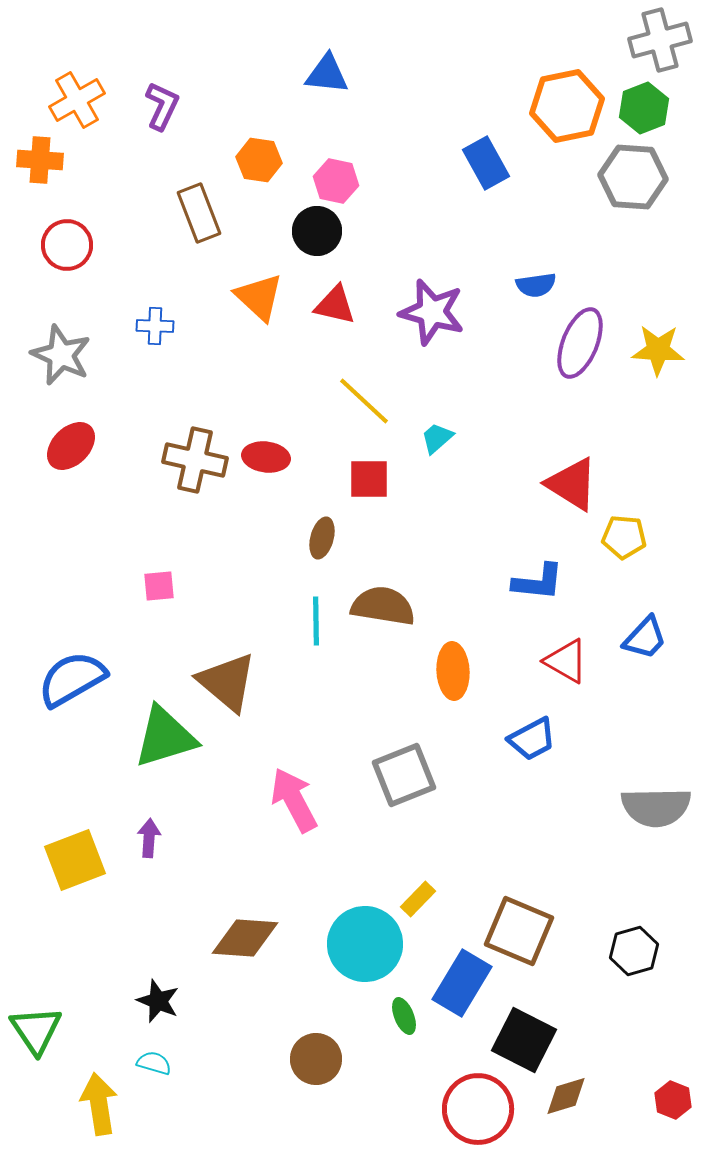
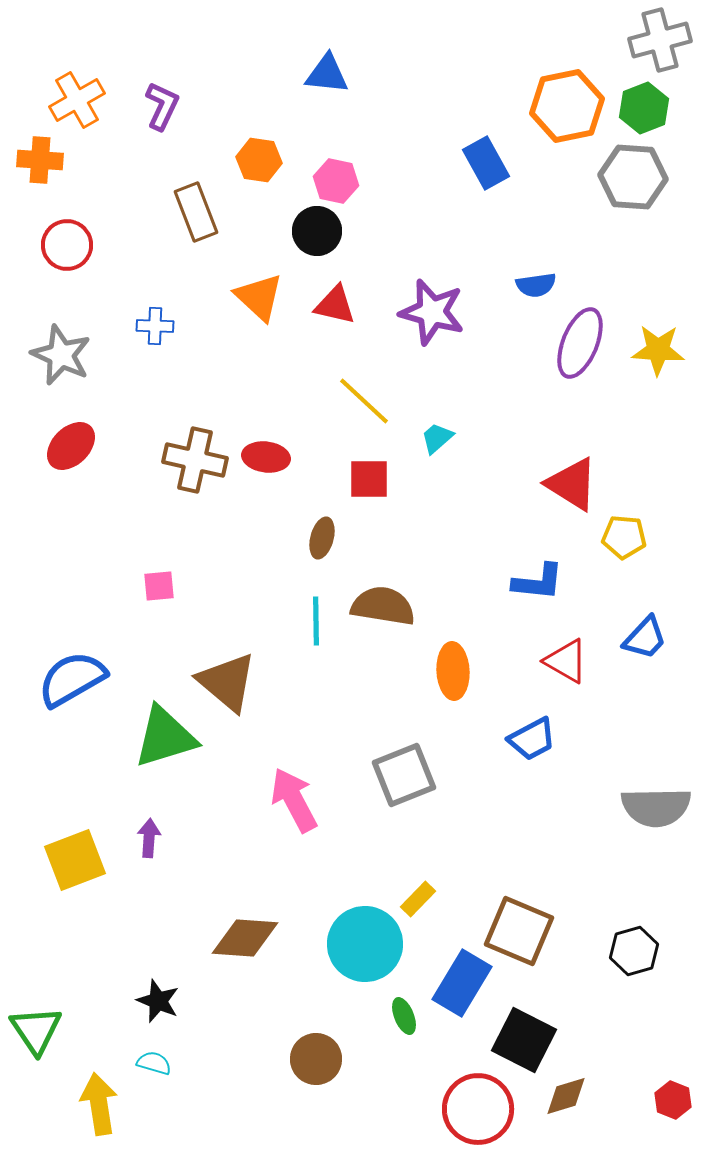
brown rectangle at (199, 213): moved 3 px left, 1 px up
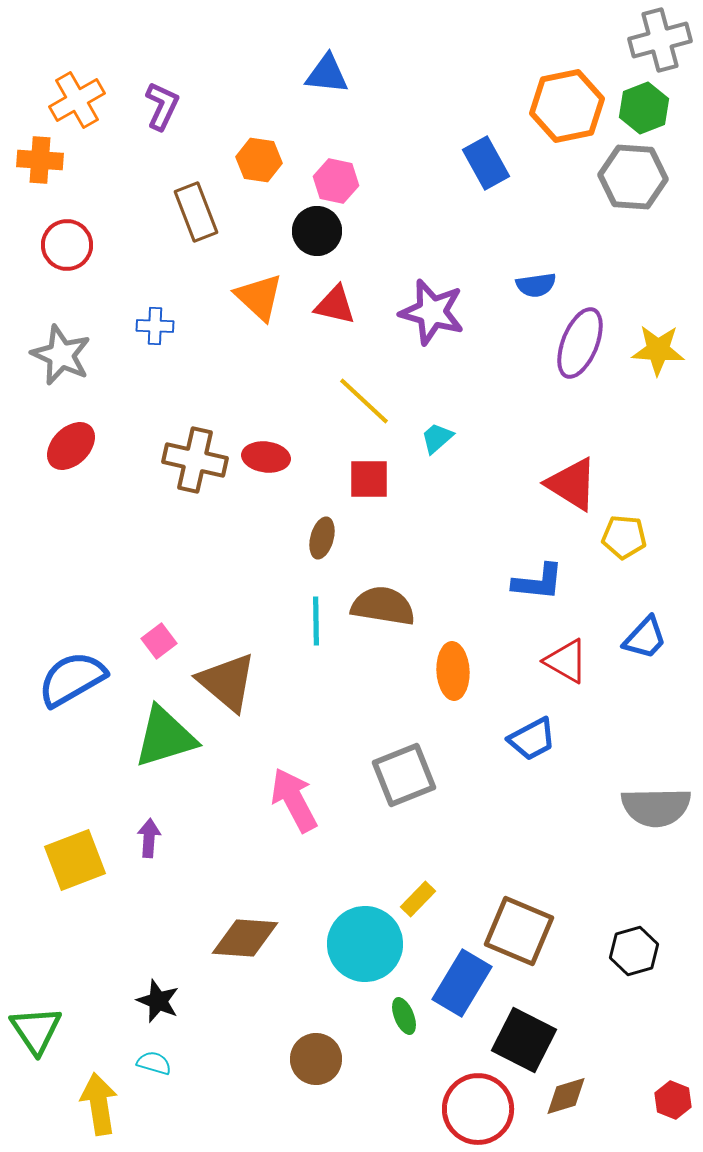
pink square at (159, 586): moved 55 px down; rotated 32 degrees counterclockwise
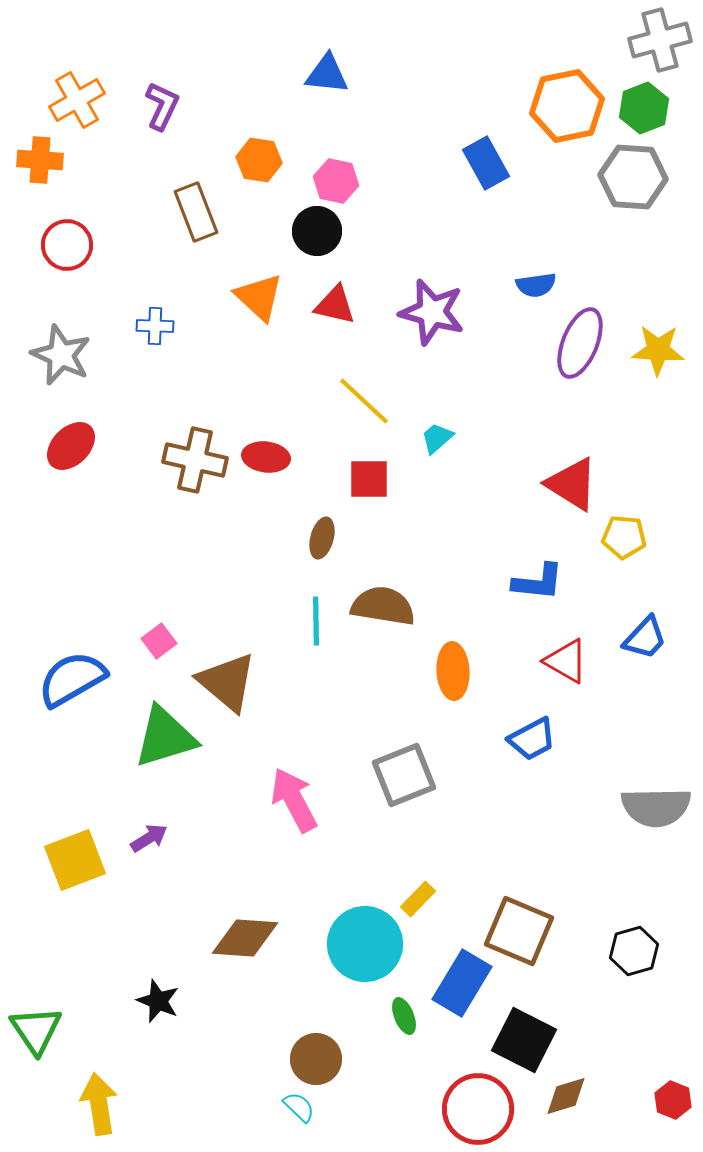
purple arrow at (149, 838): rotated 54 degrees clockwise
cyan semicircle at (154, 1063): moved 145 px right, 44 px down; rotated 28 degrees clockwise
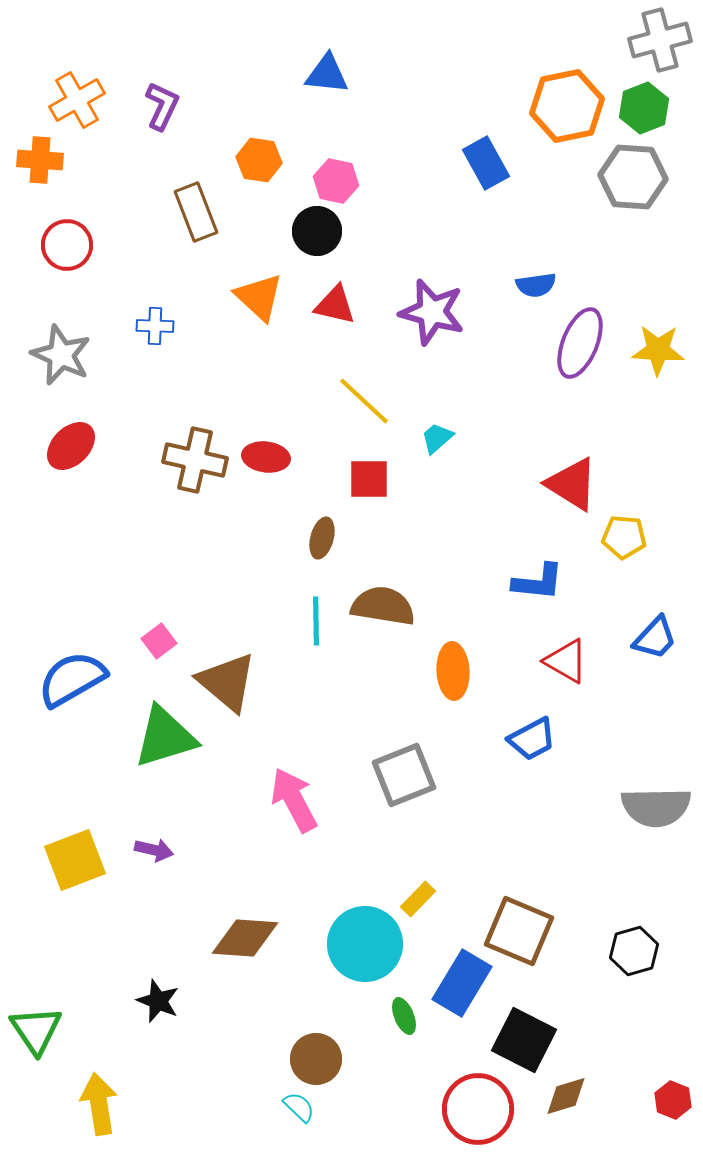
blue trapezoid at (645, 638): moved 10 px right
purple arrow at (149, 838): moved 5 px right, 12 px down; rotated 45 degrees clockwise
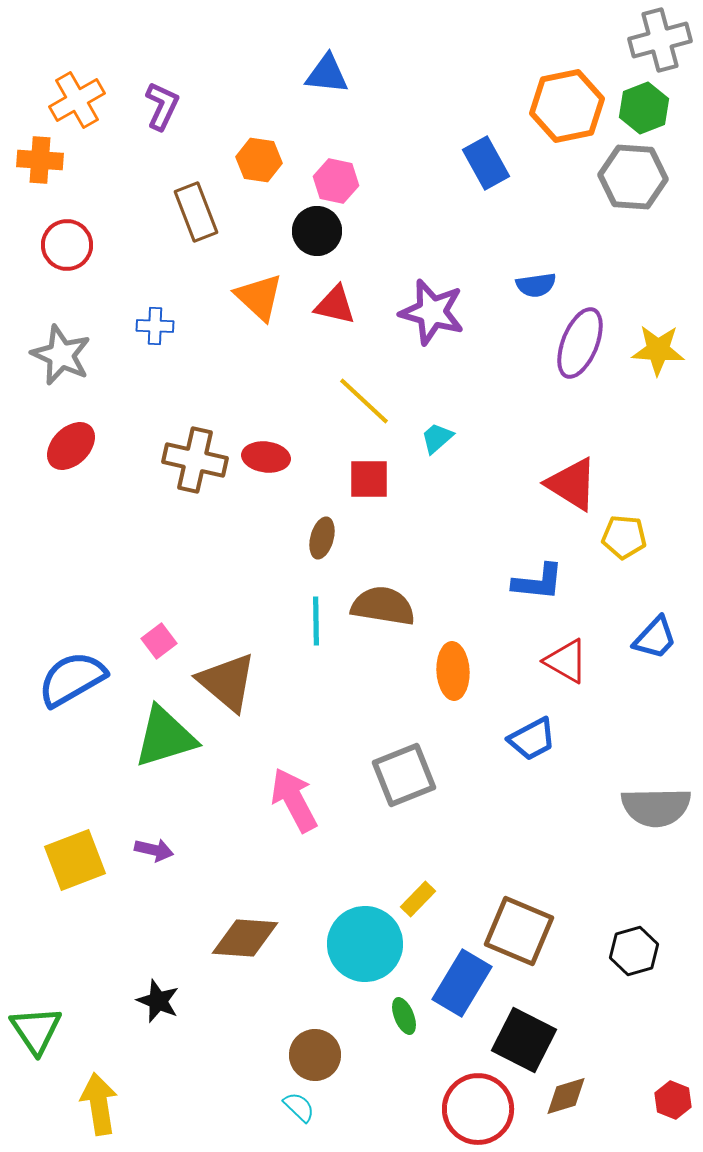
brown circle at (316, 1059): moved 1 px left, 4 px up
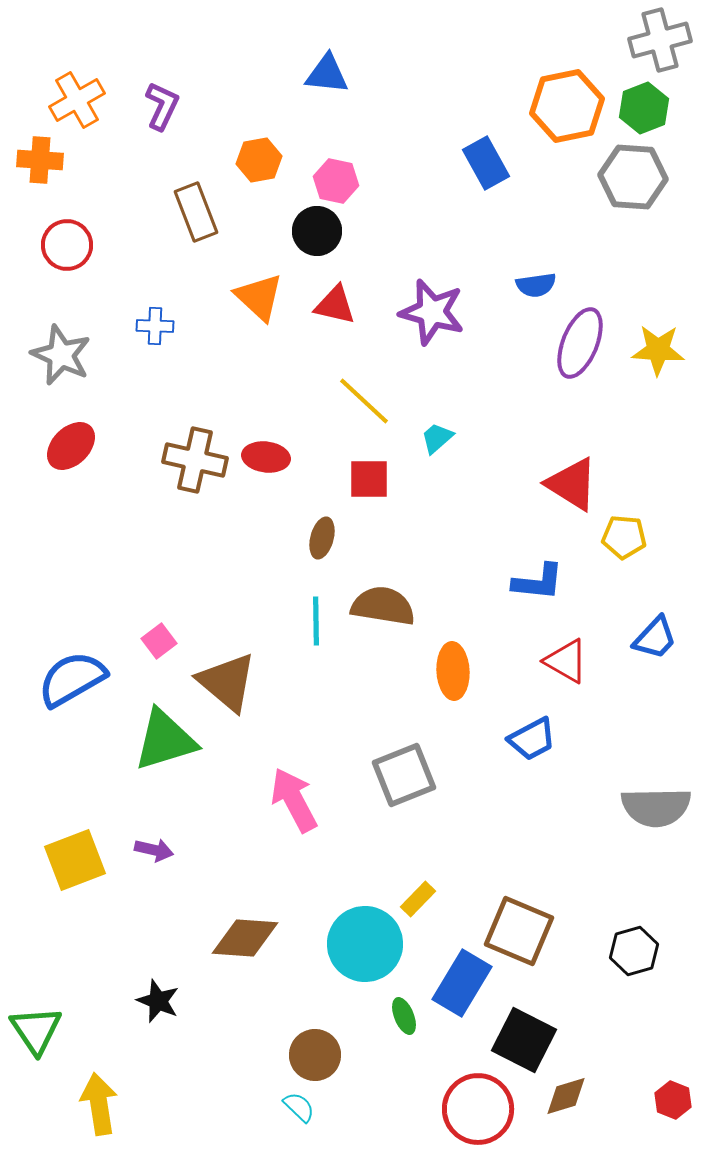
orange hexagon at (259, 160): rotated 18 degrees counterclockwise
green triangle at (165, 737): moved 3 px down
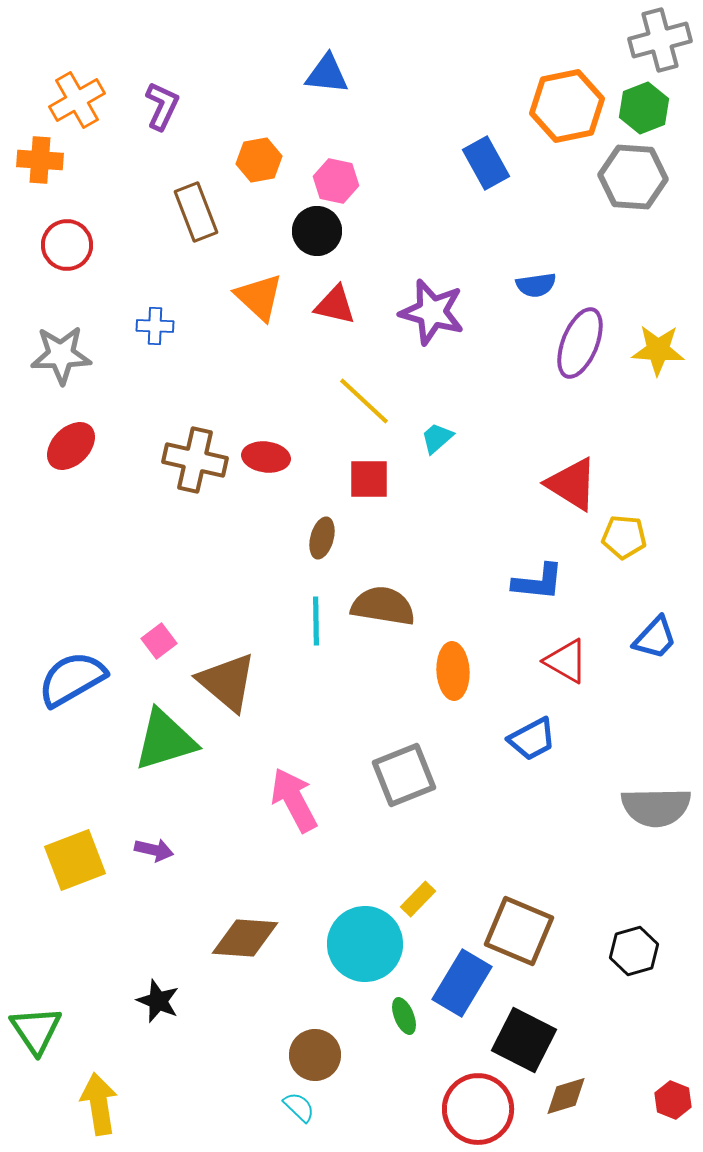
gray star at (61, 355): rotated 26 degrees counterclockwise
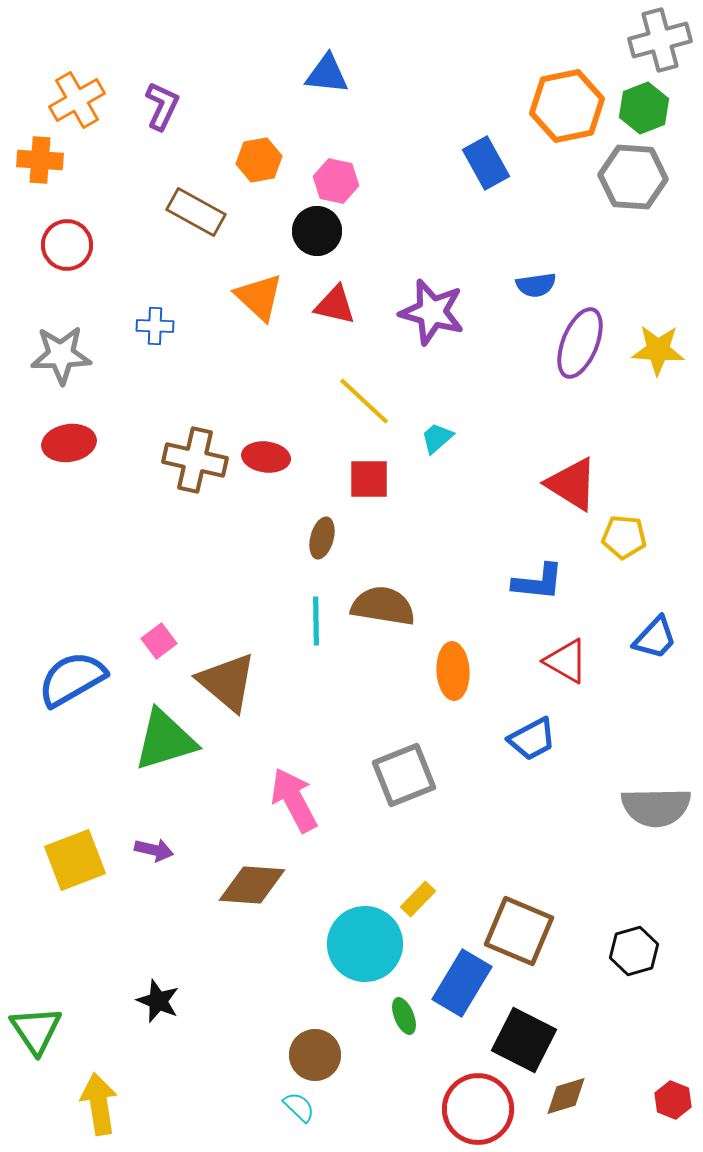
brown rectangle at (196, 212): rotated 40 degrees counterclockwise
red ellipse at (71, 446): moved 2 px left, 3 px up; rotated 36 degrees clockwise
brown diamond at (245, 938): moved 7 px right, 53 px up
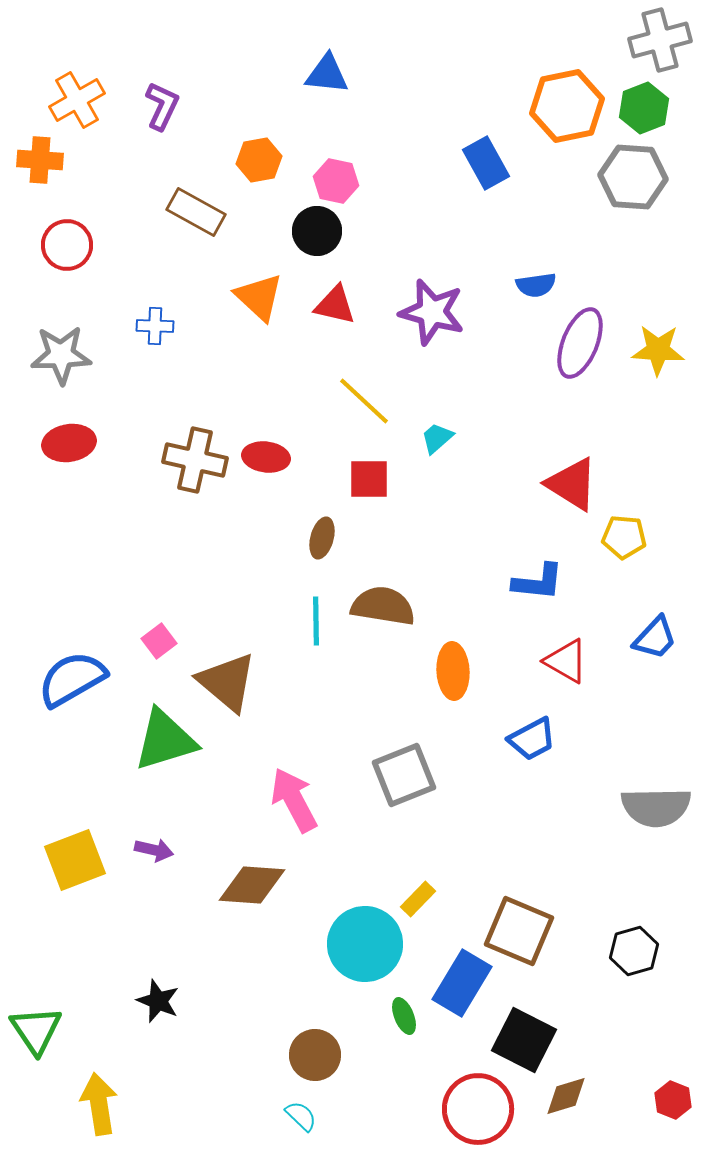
cyan semicircle at (299, 1107): moved 2 px right, 9 px down
